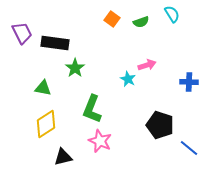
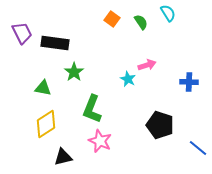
cyan semicircle: moved 4 px left, 1 px up
green semicircle: rotated 105 degrees counterclockwise
green star: moved 1 px left, 4 px down
blue line: moved 9 px right
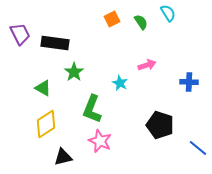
orange square: rotated 28 degrees clockwise
purple trapezoid: moved 2 px left, 1 px down
cyan star: moved 8 px left, 4 px down
green triangle: rotated 18 degrees clockwise
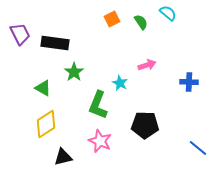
cyan semicircle: rotated 18 degrees counterclockwise
green L-shape: moved 6 px right, 4 px up
black pentagon: moved 15 px left; rotated 16 degrees counterclockwise
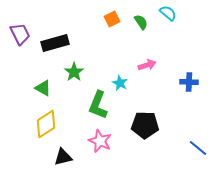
black rectangle: rotated 24 degrees counterclockwise
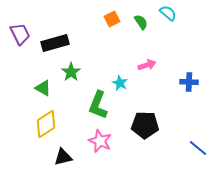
green star: moved 3 px left
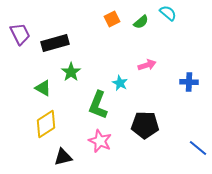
green semicircle: rotated 84 degrees clockwise
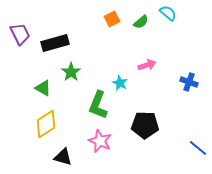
blue cross: rotated 18 degrees clockwise
black triangle: rotated 30 degrees clockwise
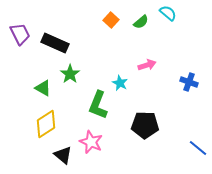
orange square: moved 1 px left, 1 px down; rotated 21 degrees counterclockwise
black rectangle: rotated 40 degrees clockwise
green star: moved 1 px left, 2 px down
pink star: moved 9 px left, 1 px down
black triangle: moved 2 px up; rotated 24 degrees clockwise
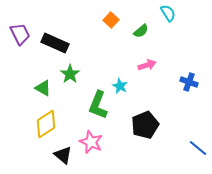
cyan semicircle: rotated 18 degrees clockwise
green semicircle: moved 9 px down
cyan star: moved 3 px down
black pentagon: rotated 24 degrees counterclockwise
